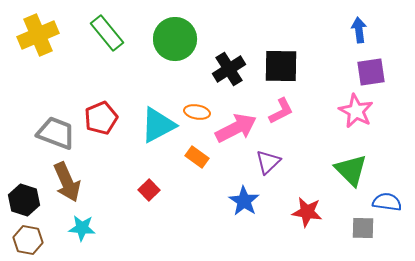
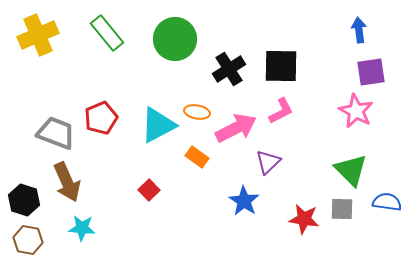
red star: moved 3 px left, 7 px down
gray square: moved 21 px left, 19 px up
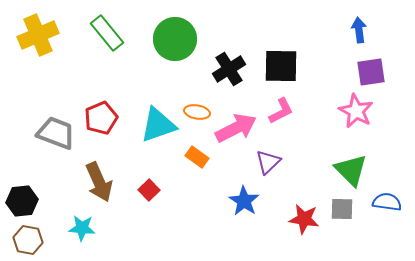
cyan triangle: rotated 9 degrees clockwise
brown arrow: moved 32 px right
black hexagon: moved 2 px left, 1 px down; rotated 24 degrees counterclockwise
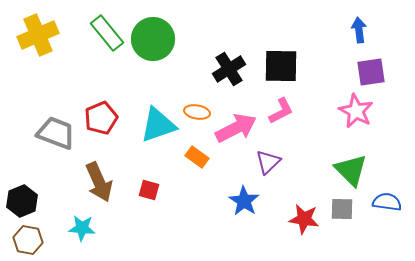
green circle: moved 22 px left
red square: rotated 30 degrees counterclockwise
black hexagon: rotated 16 degrees counterclockwise
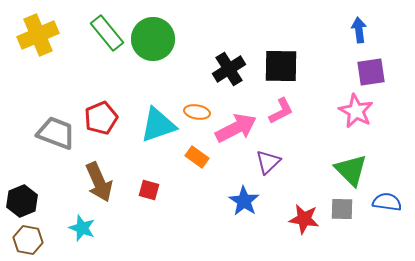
cyan star: rotated 16 degrees clockwise
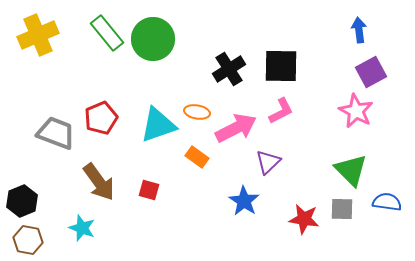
purple square: rotated 20 degrees counterclockwise
brown arrow: rotated 12 degrees counterclockwise
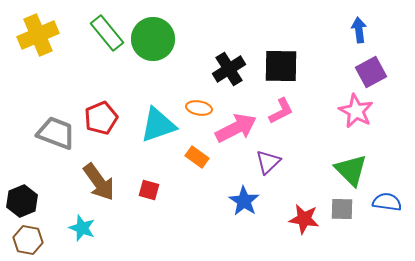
orange ellipse: moved 2 px right, 4 px up
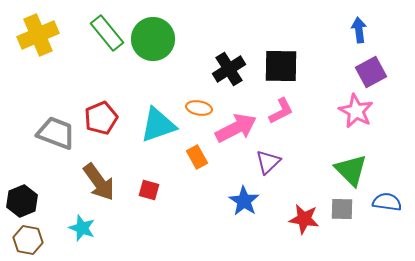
orange rectangle: rotated 25 degrees clockwise
